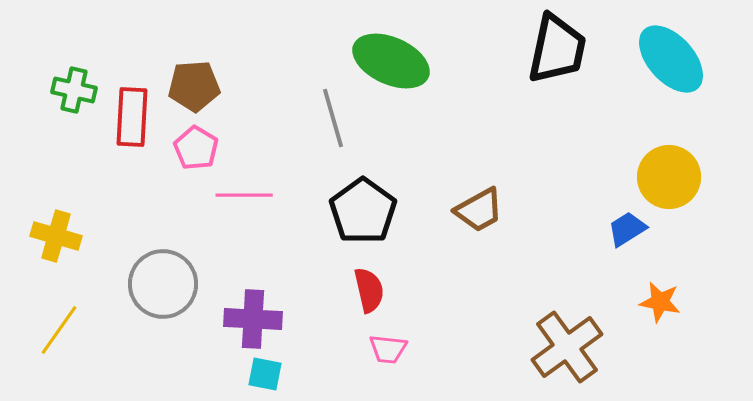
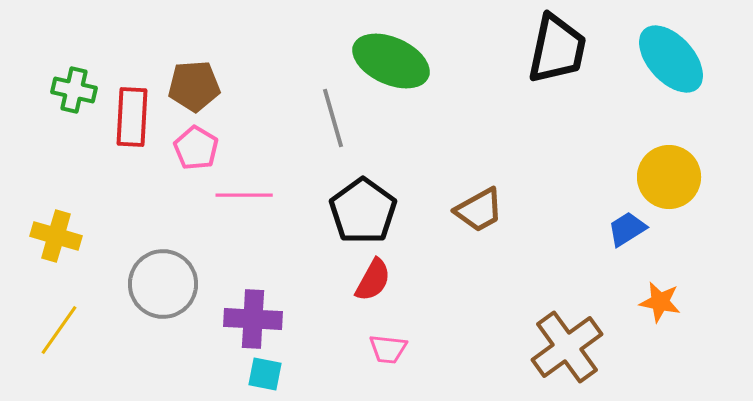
red semicircle: moved 4 px right, 10 px up; rotated 42 degrees clockwise
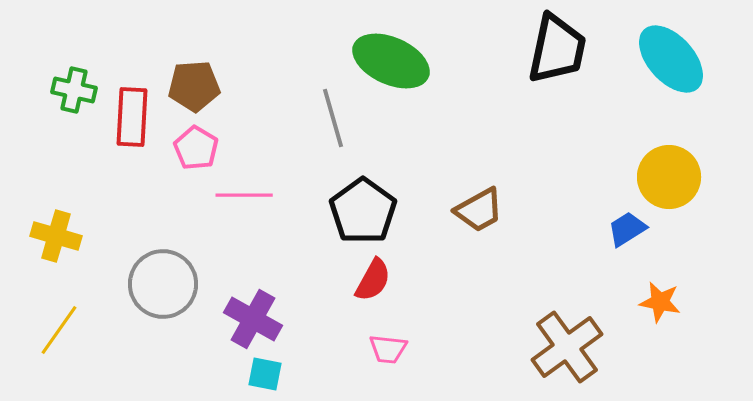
purple cross: rotated 26 degrees clockwise
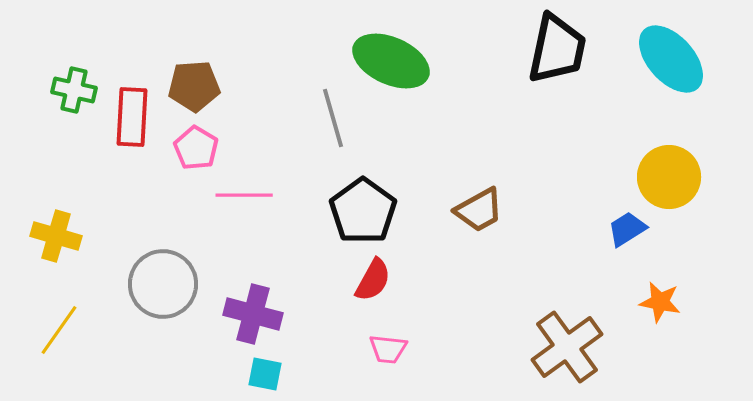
purple cross: moved 5 px up; rotated 14 degrees counterclockwise
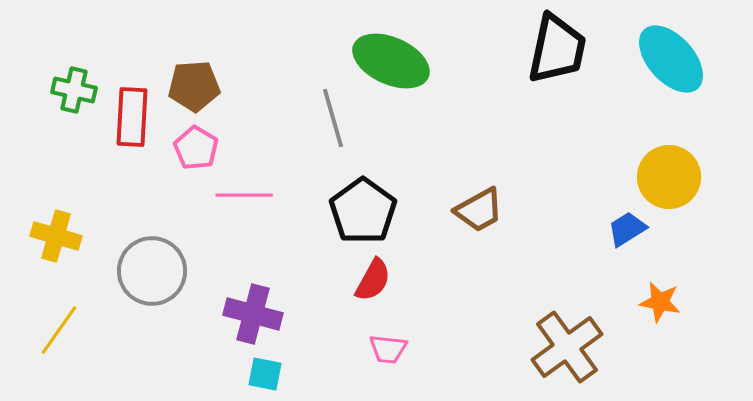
gray circle: moved 11 px left, 13 px up
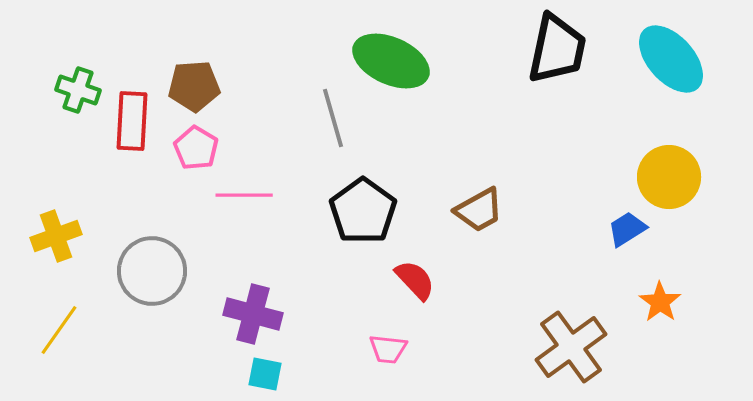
green cross: moved 4 px right; rotated 6 degrees clockwise
red rectangle: moved 4 px down
yellow cross: rotated 36 degrees counterclockwise
red semicircle: moved 42 px right; rotated 72 degrees counterclockwise
orange star: rotated 24 degrees clockwise
brown cross: moved 4 px right
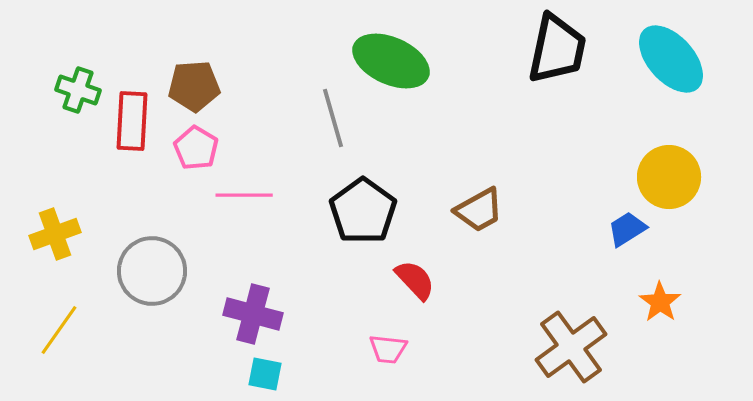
yellow cross: moved 1 px left, 2 px up
